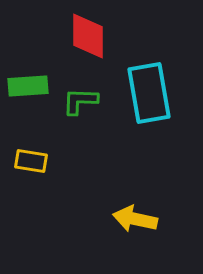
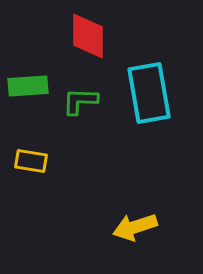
yellow arrow: moved 8 px down; rotated 30 degrees counterclockwise
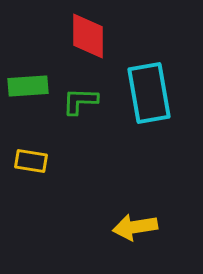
yellow arrow: rotated 9 degrees clockwise
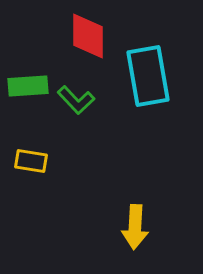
cyan rectangle: moved 1 px left, 17 px up
green L-shape: moved 4 px left, 1 px up; rotated 135 degrees counterclockwise
yellow arrow: rotated 78 degrees counterclockwise
